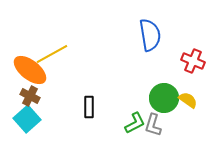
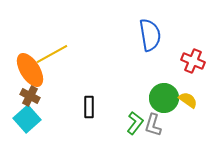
orange ellipse: rotated 20 degrees clockwise
green L-shape: rotated 25 degrees counterclockwise
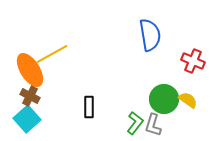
green circle: moved 1 px down
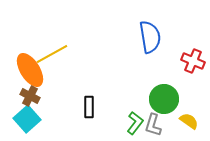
blue semicircle: moved 2 px down
yellow semicircle: moved 1 px right, 21 px down
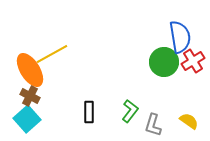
blue semicircle: moved 30 px right
red cross: rotated 35 degrees clockwise
green circle: moved 37 px up
black rectangle: moved 5 px down
green L-shape: moved 5 px left, 12 px up
